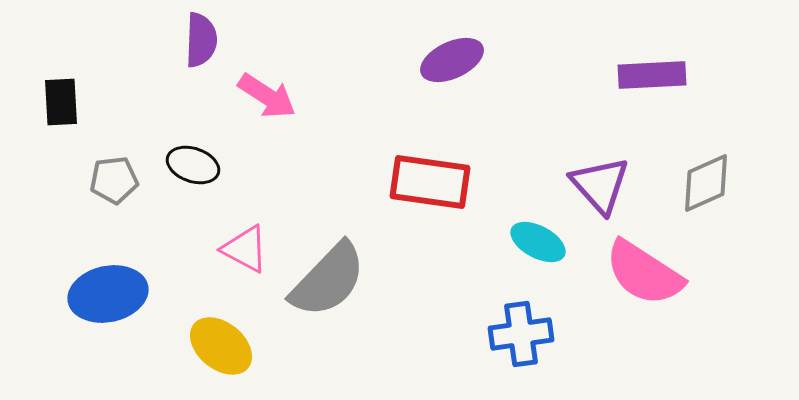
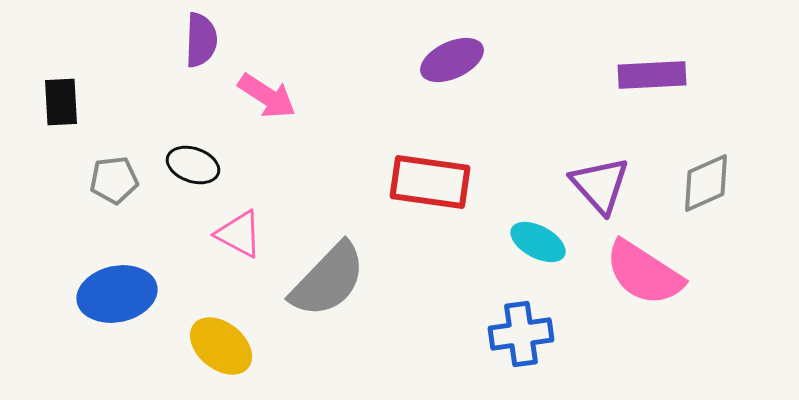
pink triangle: moved 6 px left, 15 px up
blue ellipse: moved 9 px right
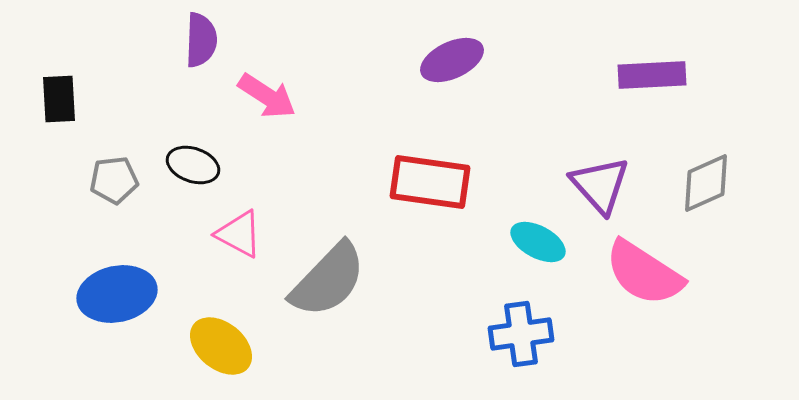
black rectangle: moved 2 px left, 3 px up
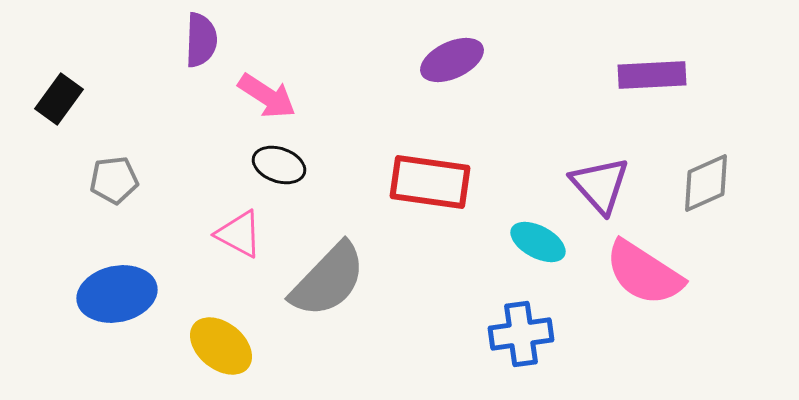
black rectangle: rotated 39 degrees clockwise
black ellipse: moved 86 px right
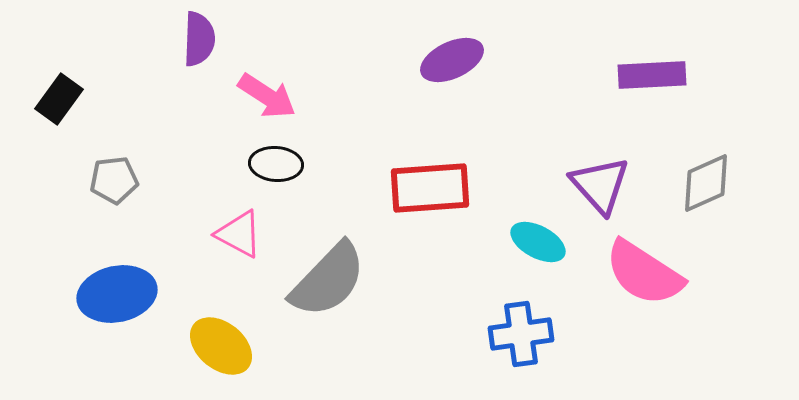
purple semicircle: moved 2 px left, 1 px up
black ellipse: moved 3 px left, 1 px up; rotated 15 degrees counterclockwise
red rectangle: moved 6 px down; rotated 12 degrees counterclockwise
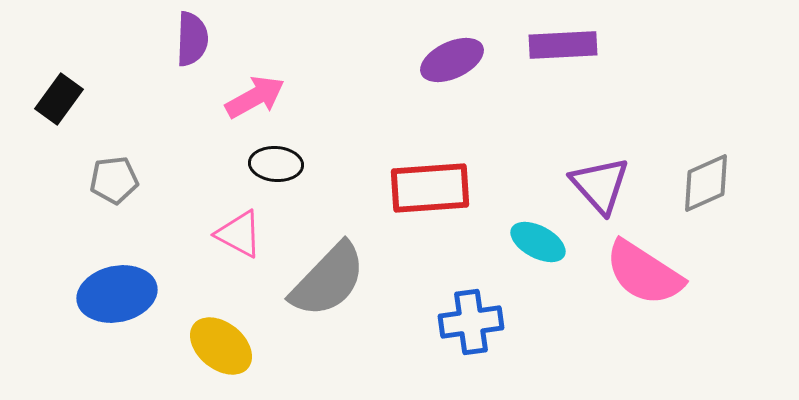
purple semicircle: moved 7 px left
purple rectangle: moved 89 px left, 30 px up
pink arrow: moved 12 px left, 1 px down; rotated 62 degrees counterclockwise
blue cross: moved 50 px left, 12 px up
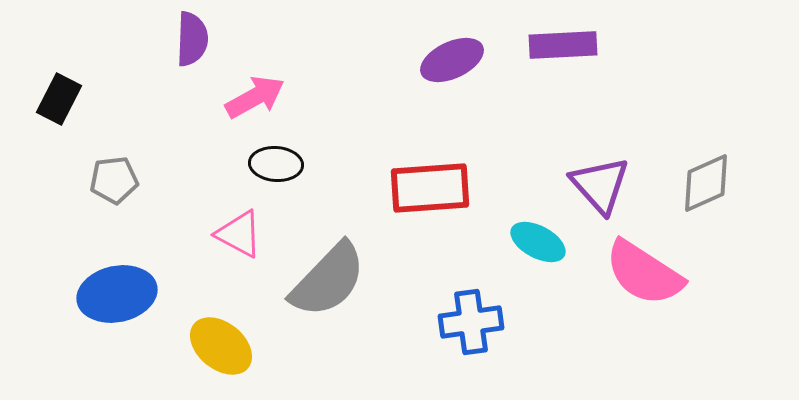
black rectangle: rotated 9 degrees counterclockwise
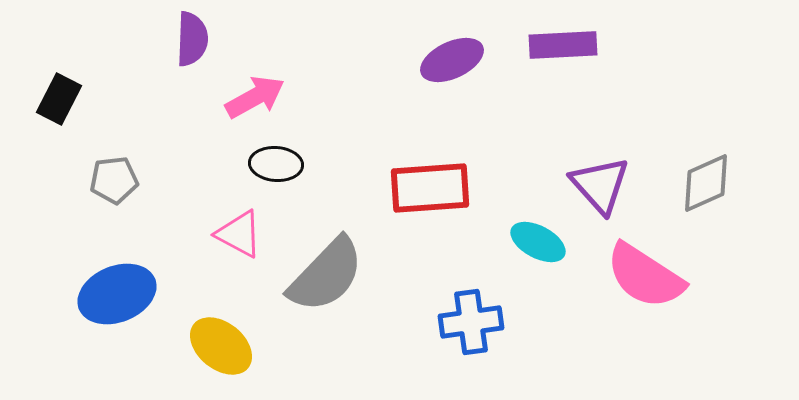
pink semicircle: moved 1 px right, 3 px down
gray semicircle: moved 2 px left, 5 px up
blue ellipse: rotated 10 degrees counterclockwise
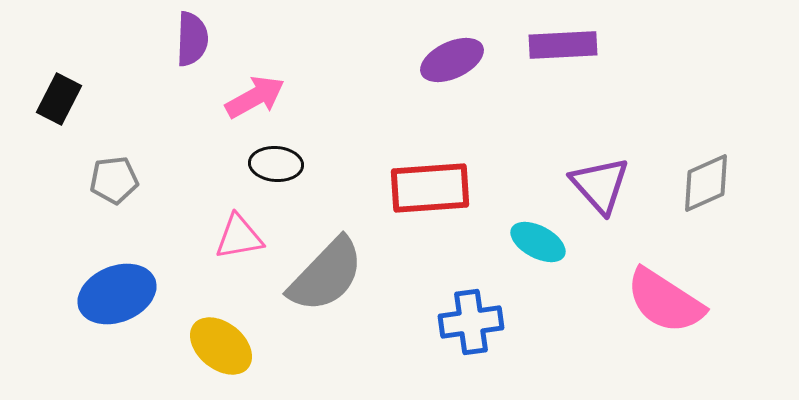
pink triangle: moved 3 px down; rotated 38 degrees counterclockwise
pink semicircle: moved 20 px right, 25 px down
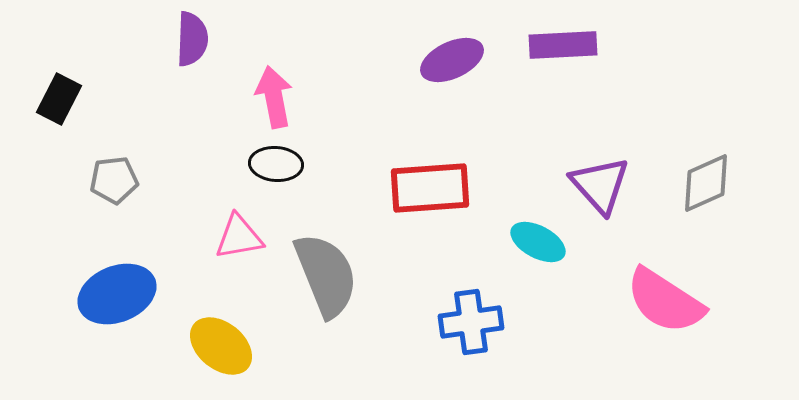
pink arrow: moved 19 px right; rotated 72 degrees counterclockwise
gray semicircle: rotated 66 degrees counterclockwise
